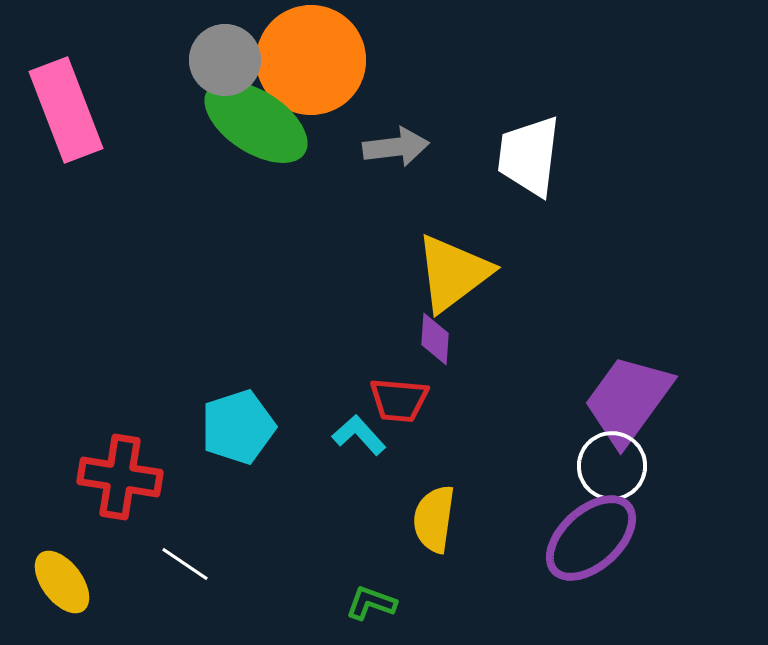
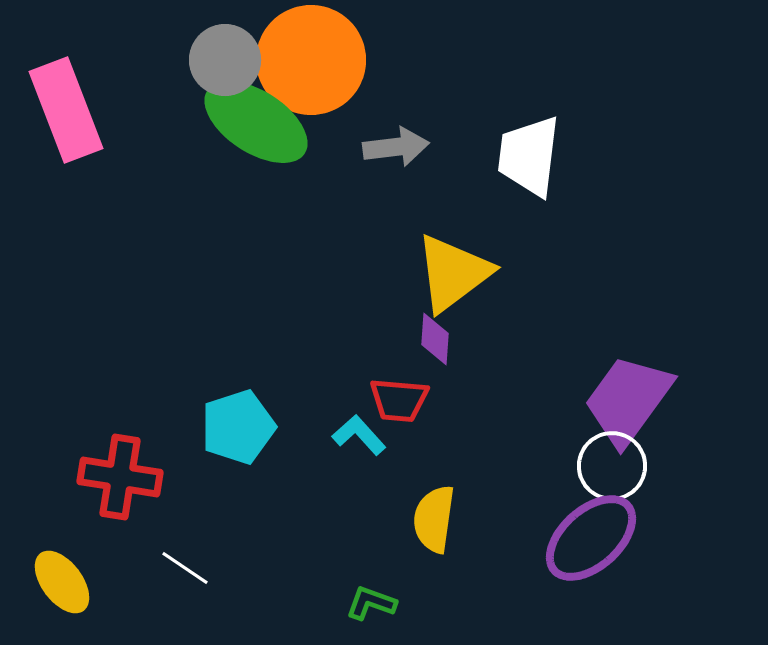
white line: moved 4 px down
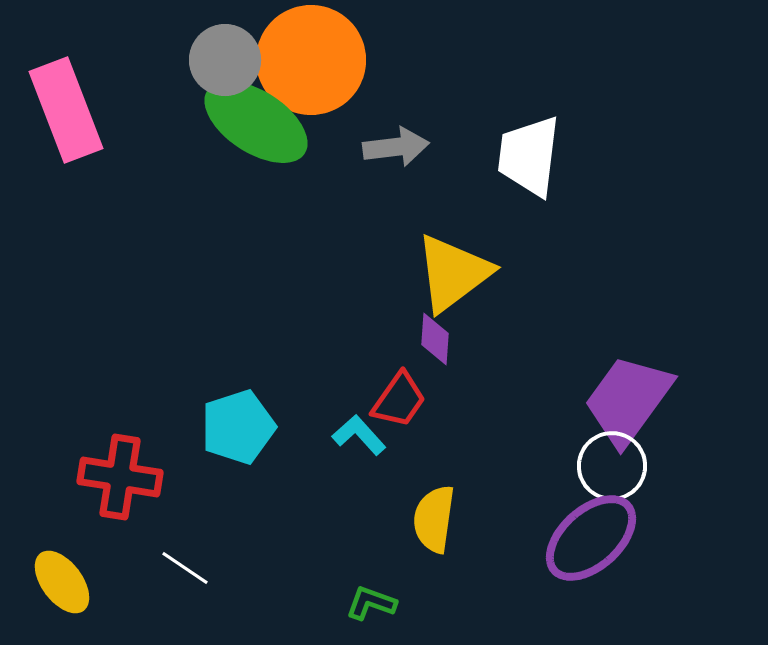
red trapezoid: rotated 60 degrees counterclockwise
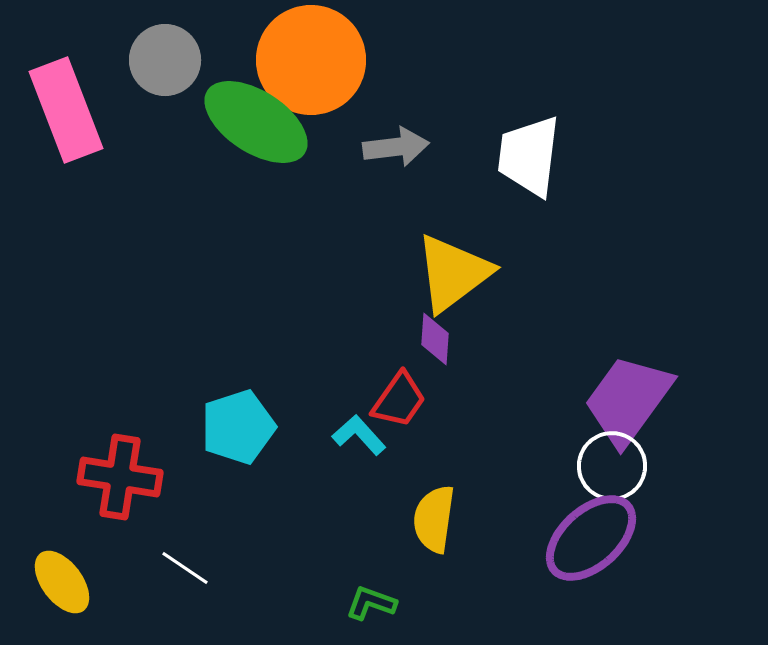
gray circle: moved 60 px left
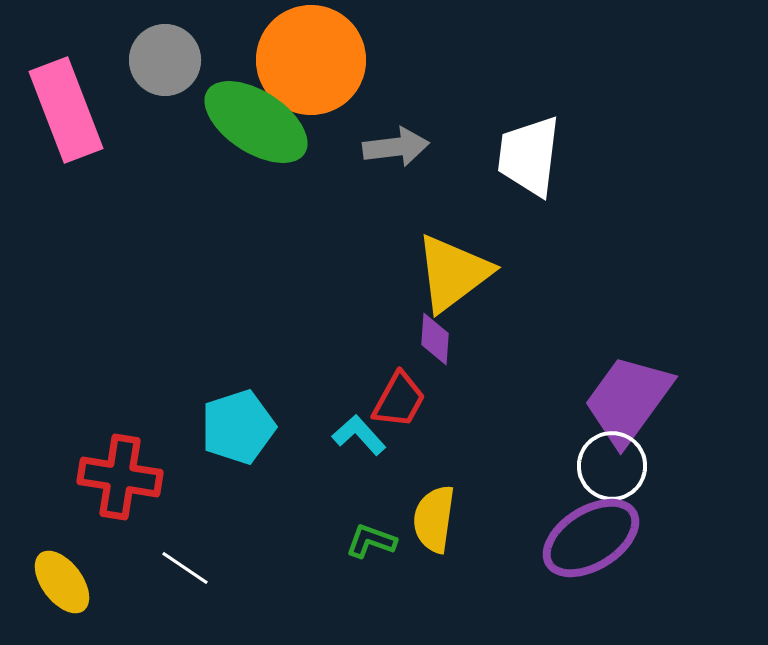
red trapezoid: rotated 6 degrees counterclockwise
purple ellipse: rotated 10 degrees clockwise
green L-shape: moved 62 px up
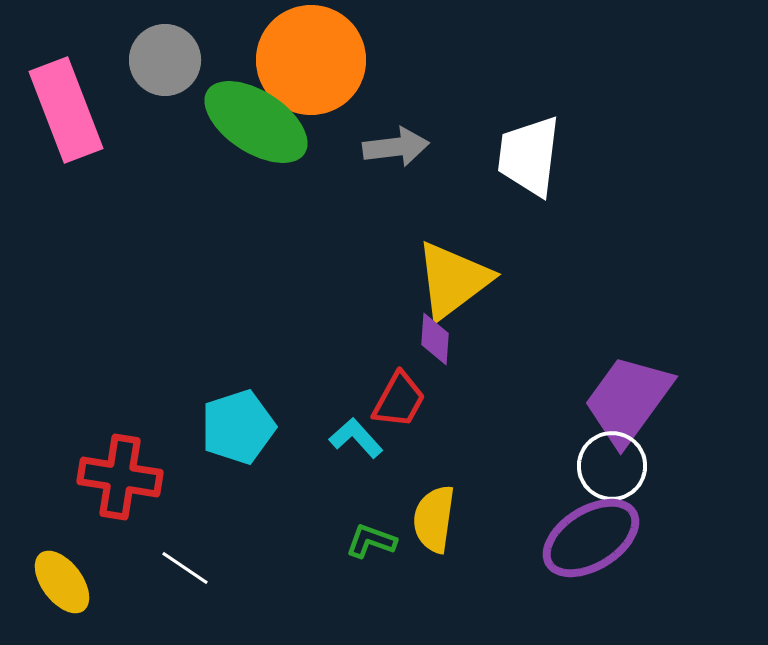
yellow triangle: moved 7 px down
cyan L-shape: moved 3 px left, 3 px down
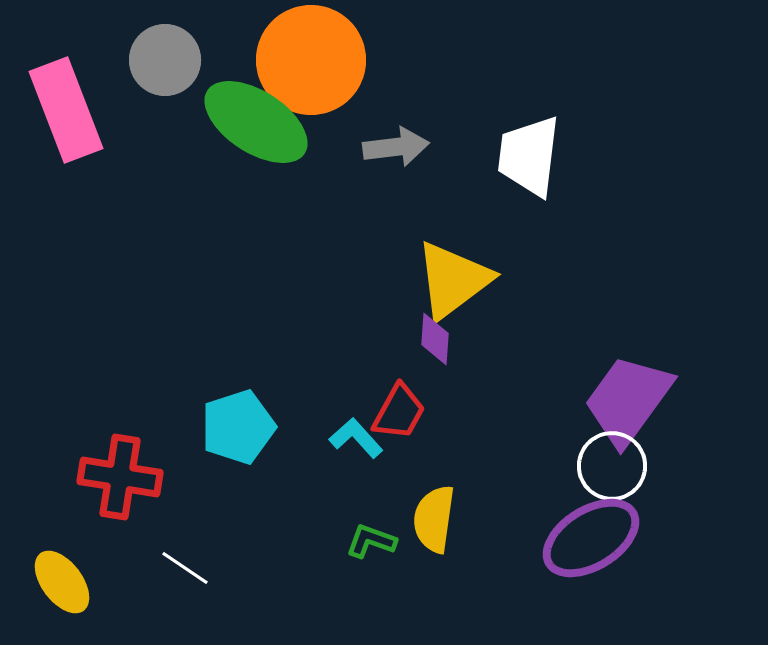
red trapezoid: moved 12 px down
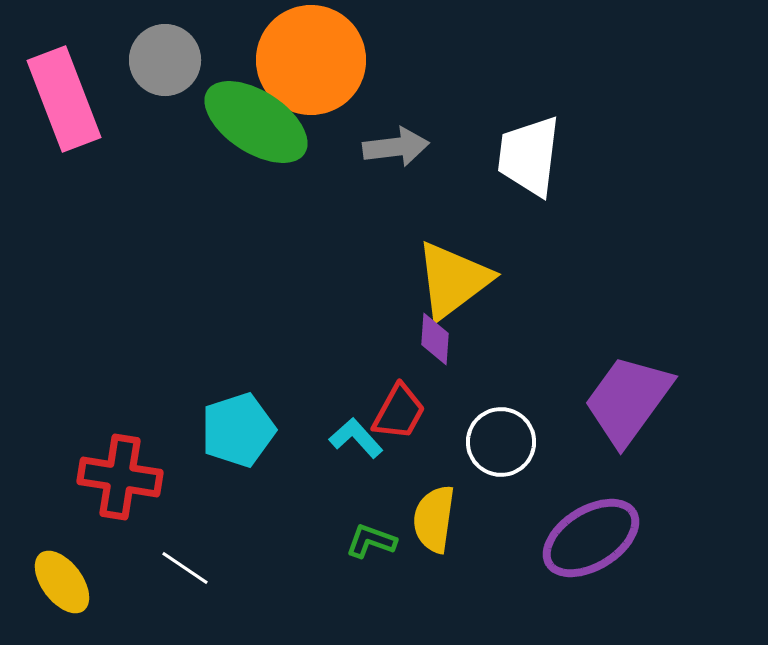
pink rectangle: moved 2 px left, 11 px up
cyan pentagon: moved 3 px down
white circle: moved 111 px left, 24 px up
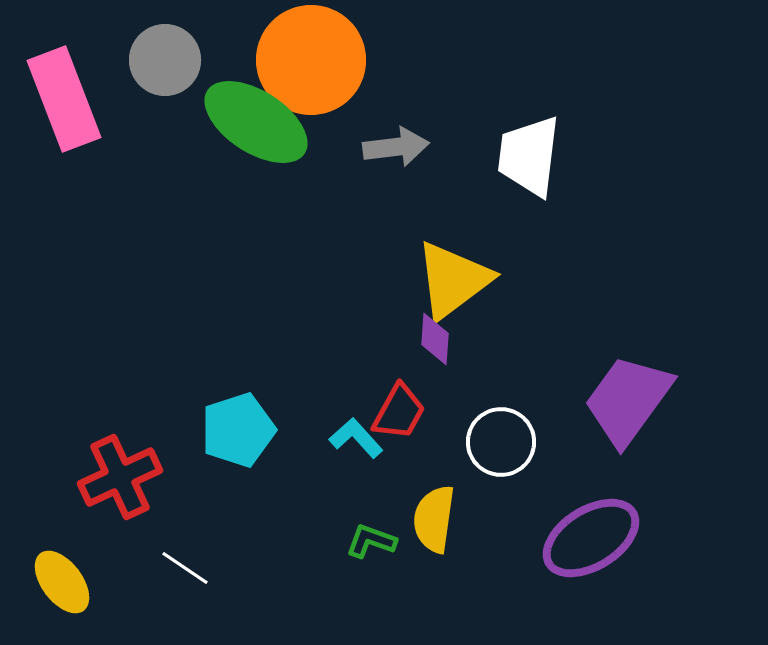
red cross: rotated 34 degrees counterclockwise
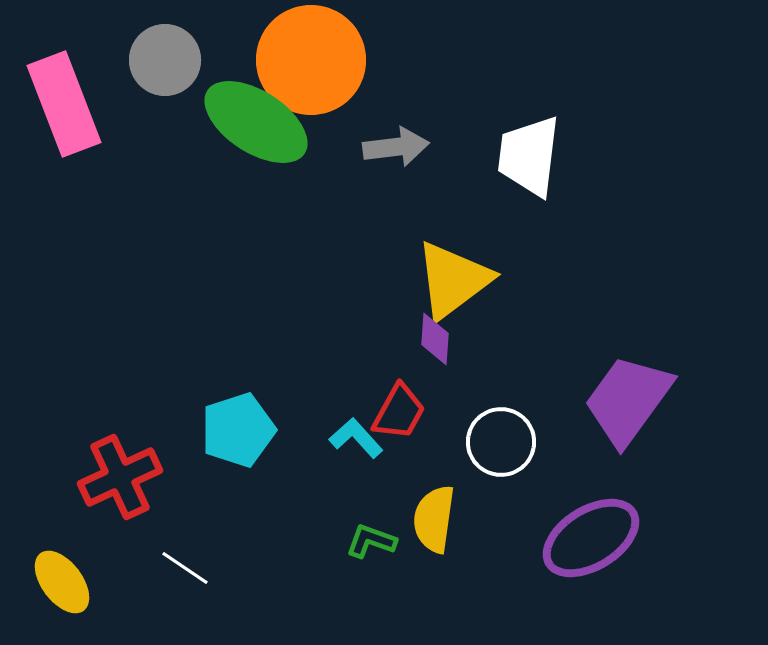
pink rectangle: moved 5 px down
